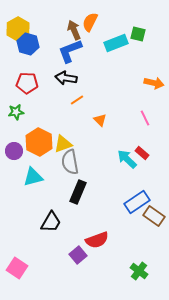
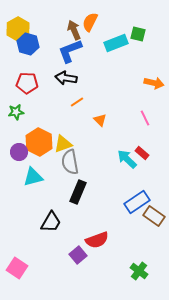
orange line: moved 2 px down
purple circle: moved 5 px right, 1 px down
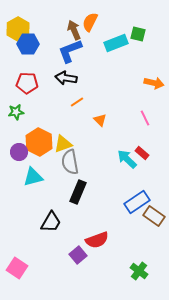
blue hexagon: rotated 15 degrees counterclockwise
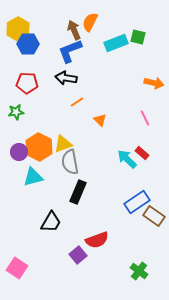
green square: moved 3 px down
orange hexagon: moved 5 px down
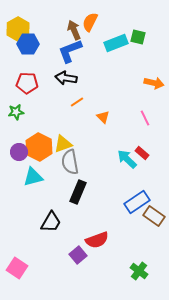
orange triangle: moved 3 px right, 3 px up
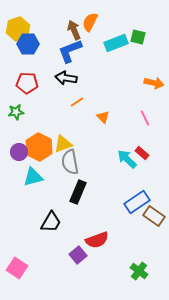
yellow hexagon: rotated 10 degrees clockwise
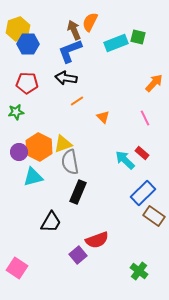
orange arrow: rotated 60 degrees counterclockwise
orange line: moved 1 px up
cyan arrow: moved 2 px left, 1 px down
blue rectangle: moved 6 px right, 9 px up; rotated 10 degrees counterclockwise
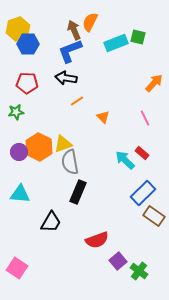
cyan triangle: moved 13 px left, 17 px down; rotated 20 degrees clockwise
purple square: moved 40 px right, 6 px down
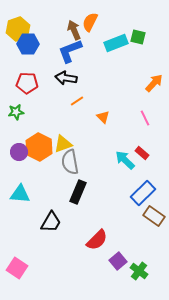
red semicircle: rotated 25 degrees counterclockwise
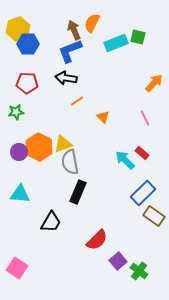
orange semicircle: moved 2 px right, 1 px down
